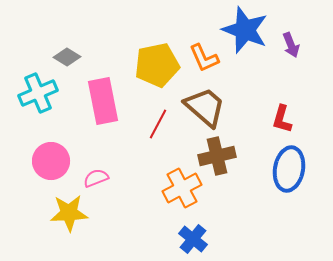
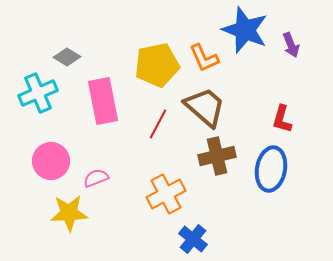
blue ellipse: moved 18 px left
orange cross: moved 16 px left, 6 px down
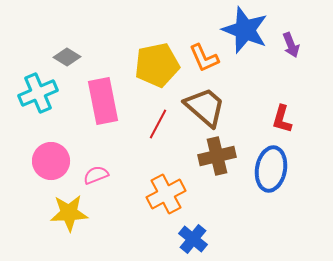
pink semicircle: moved 3 px up
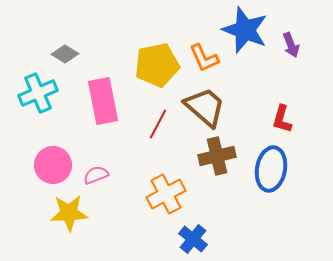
gray diamond: moved 2 px left, 3 px up
pink circle: moved 2 px right, 4 px down
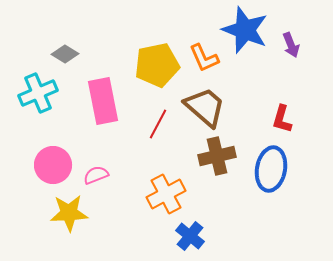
blue cross: moved 3 px left, 3 px up
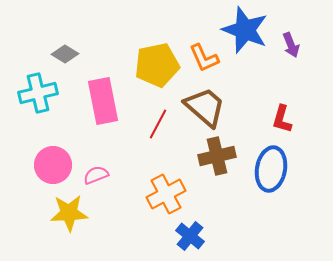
cyan cross: rotated 9 degrees clockwise
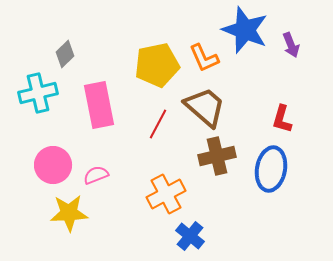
gray diamond: rotated 76 degrees counterclockwise
pink rectangle: moved 4 px left, 4 px down
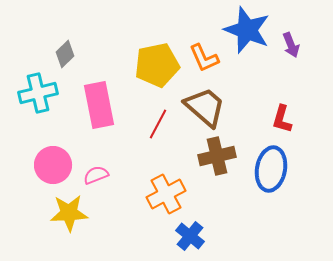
blue star: moved 2 px right
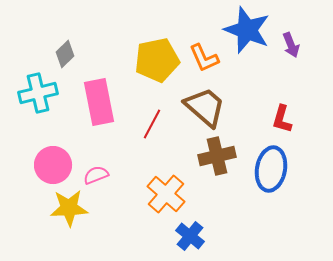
yellow pentagon: moved 5 px up
pink rectangle: moved 3 px up
red line: moved 6 px left
orange cross: rotated 21 degrees counterclockwise
yellow star: moved 5 px up
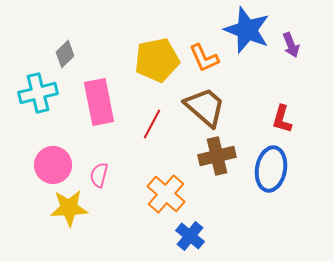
pink semicircle: moved 3 px right; rotated 55 degrees counterclockwise
